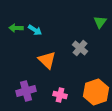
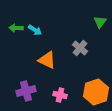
orange triangle: rotated 18 degrees counterclockwise
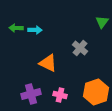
green triangle: moved 2 px right
cyan arrow: rotated 32 degrees counterclockwise
orange triangle: moved 1 px right, 3 px down
purple cross: moved 5 px right, 3 px down
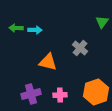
orange triangle: moved 1 px up; rotated 12 degrees counterclockwise
pink cross: rotated 16 degrees counterclockwise
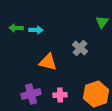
cyan arrow: moved 1 px right
orange hexagon: moved 2 px down
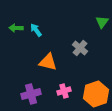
cyan arrow: rotated 128 degrees counterclockwise
pink cross: moved 4 px right, 4 px up; rotated 16 degrees counterclockwise
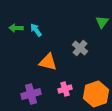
pink cross: moved 1 px right, 2 px up
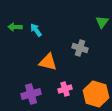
green arrow: moved 1 px left, 1 px up
gray cross: rotated 21 degrees counterclockwise
orange hexagon: rotated 25 degrees counterclockwise
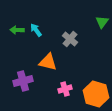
green arrow: moved 2 px right, 3 px down
gray cross: moved 10 px left, 9 px up; rotated 21 degrees clockwise
purple cross: moved 8 px left, 13 px up
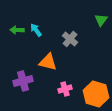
green triangle: moved 1 px left, 2 px up
